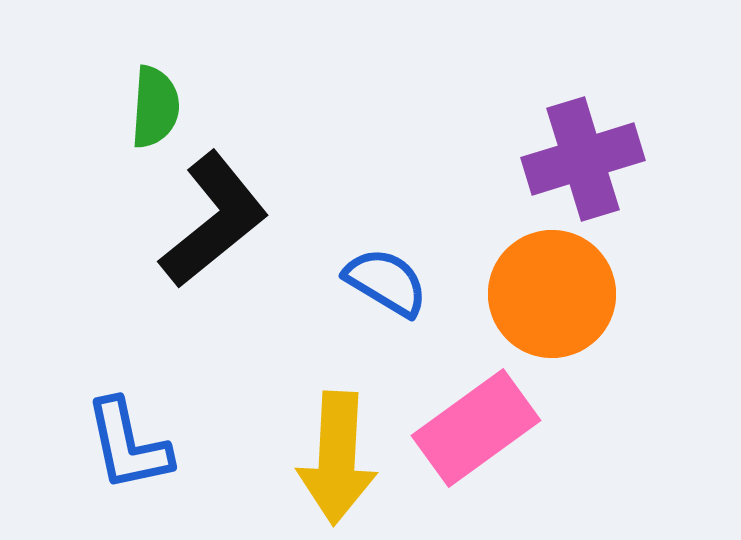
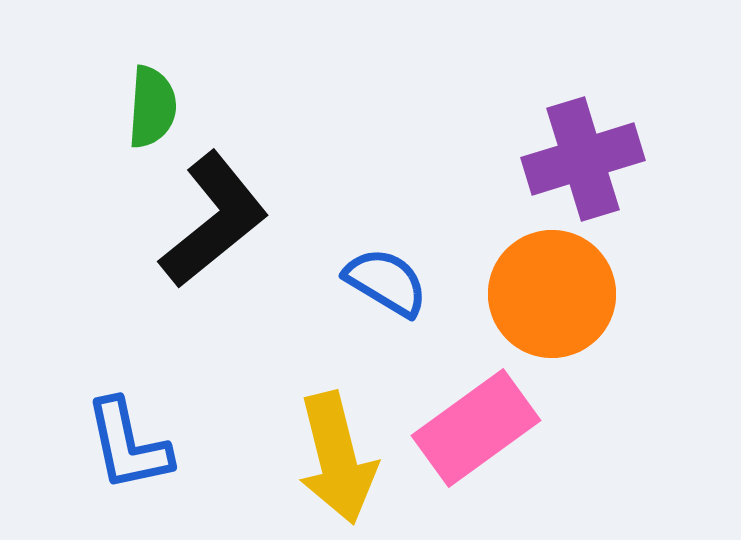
green semicircle: moved 3 px left
yellow arrow: rotated 17 degrees counterclockwise
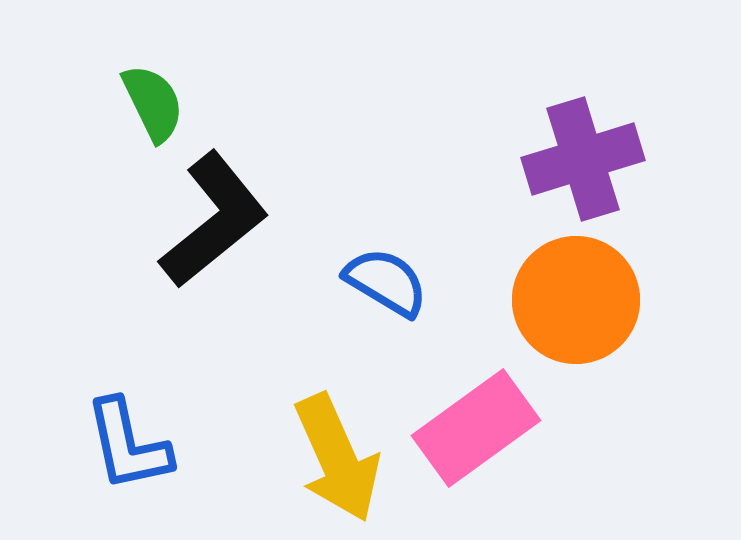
green semicircle: moved 1 px right, 4 px up; rotated 30 degrees counterclockwise
orange circle: moved 24 px right, 6 px down
yellow arrow: rotated 10 degrees counterclockwise
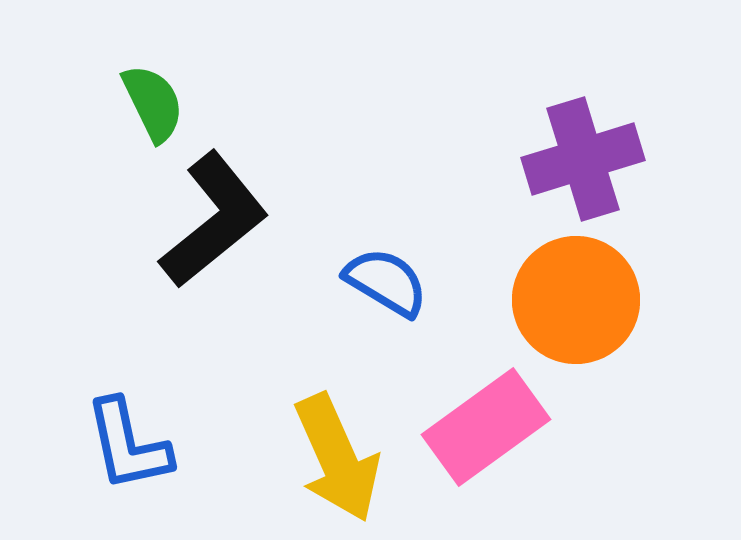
pink rectangle: moved 10 px right, 1 px up
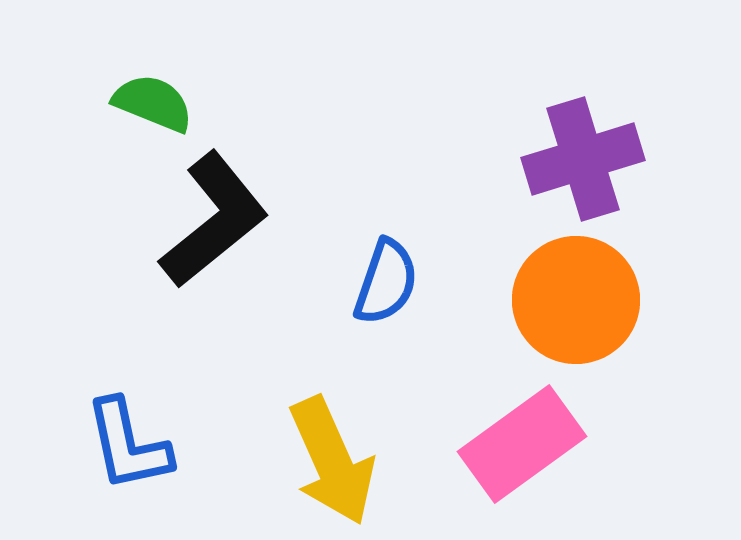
green semicircle: rotated 42 degrees counterclockwise
blue semicircle: rotated 78 degrees clockwise
pink rectangle: moved 36 px right, 17 px down
yellow arrow: moved 5 px left, 3 px down
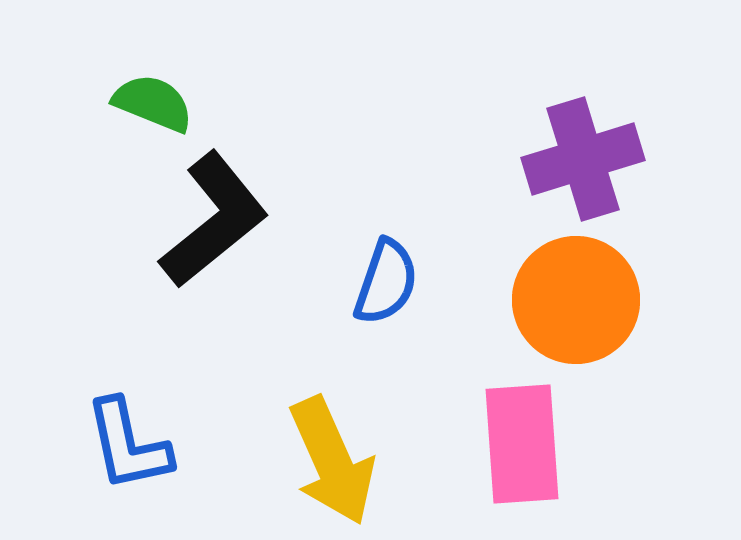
pink rectangle: rotated 58 degrees counterclockwise
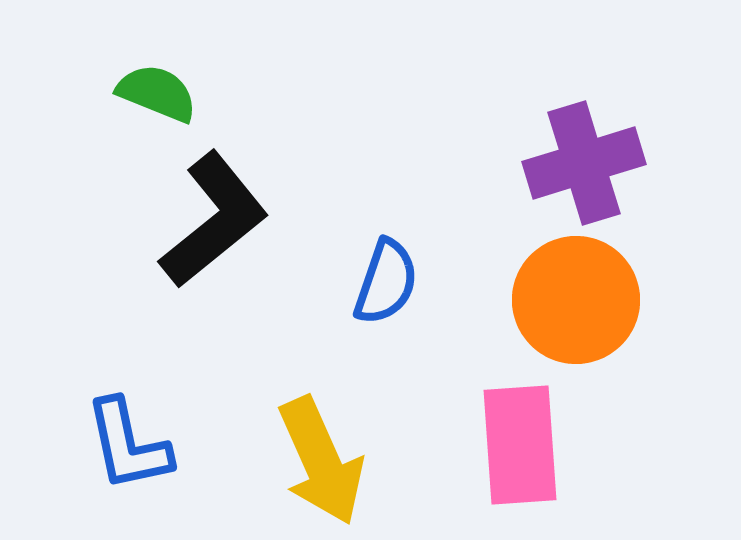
green semicircle: moved 4 px right, 10 px up
purple cross: moved 1 px right, 4 px down
pink rectangle: moved 2 px left, 1 px down
yellow arrow: moved 11 px left
